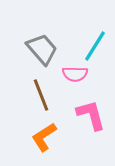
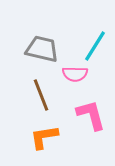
gray trapezoid: rotated 36 degrees counterclockwise
orange L-shape: rotated 24 degrees clockwise
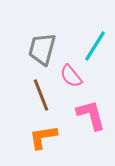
gray trapezoid: rotated 88 degrees counterclockwise
pink semicircle: moved 4 px left, 2 px down; rotated 50 degrees clockwise
orange L-shape: moved 1 px left
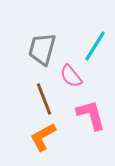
brown line: moved 3 px right, 4 px down
orange L-shape: rotated 20 degrees counterclockwise
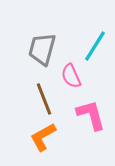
pink semicircle: rotated 15 degrees clockwise
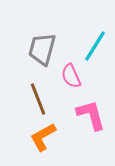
brown line: moved 6 px left
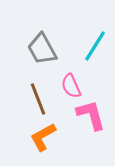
gray trapezoid: rotated 44 degrees counterclockwise
pink semicircle: moved 10 px down
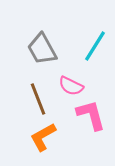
pink semicircle: rotated 40 degrees counterclockwise
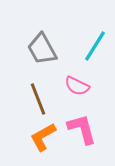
pink semicircle: moved 6 px right
pink L-shape: moved 9 px left, 14 px down
